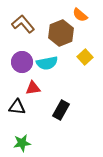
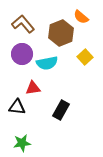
orange semicircle: moved 1 px right, 2 px down
purple circle: moved 8 px up
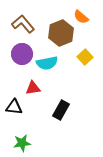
black triangle: moved 3 px left
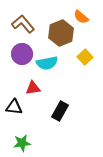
black rectangle: moved 1 px left, 1 px down
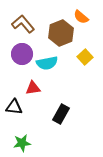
black rectangle: moved 1 px right, 3 px down
